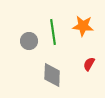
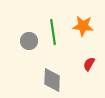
gray diamond: moved 5 px down
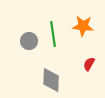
green line: moved 2 px down
gray diamond: moved 1 px left
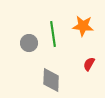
gray circle: moved 2 px down
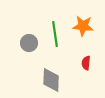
green line: moved 2 px right
red semicircle: moved 3 px left, 1 px up; rotated 24 degrees counterclockwise
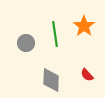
orange star: moved 1 px right; rotated 30 degrees clockwise
gray circle: moved 3 px left
red semicircle: moved 1 px right, 12 px down; rotated 48 degrees counterclockwise
